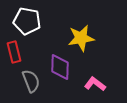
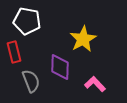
yellow star: moved 2 px right, 1 px down; rotated 20 degrees counterclockwise
pink L-shape: rotated 10 degrees clockwise
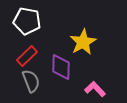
yellow star: moved 3 px down
red rectangle: moved 13 px right, 4 px down; rotated 60 degrees clockwise
purple diamond: moved 1 px right
pink L-shape: moved 5 px down
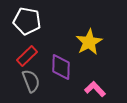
yellow star: moved 6 px right
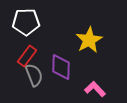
white pentagon: moved 1 px left, 1 px down; rotated 12 degrees counterclockwise
yellow star: moved 2 px up
red rectangle: rotated 10 degrees counterclockwise
gray semicircle: moved 3 px right, 6 px up
